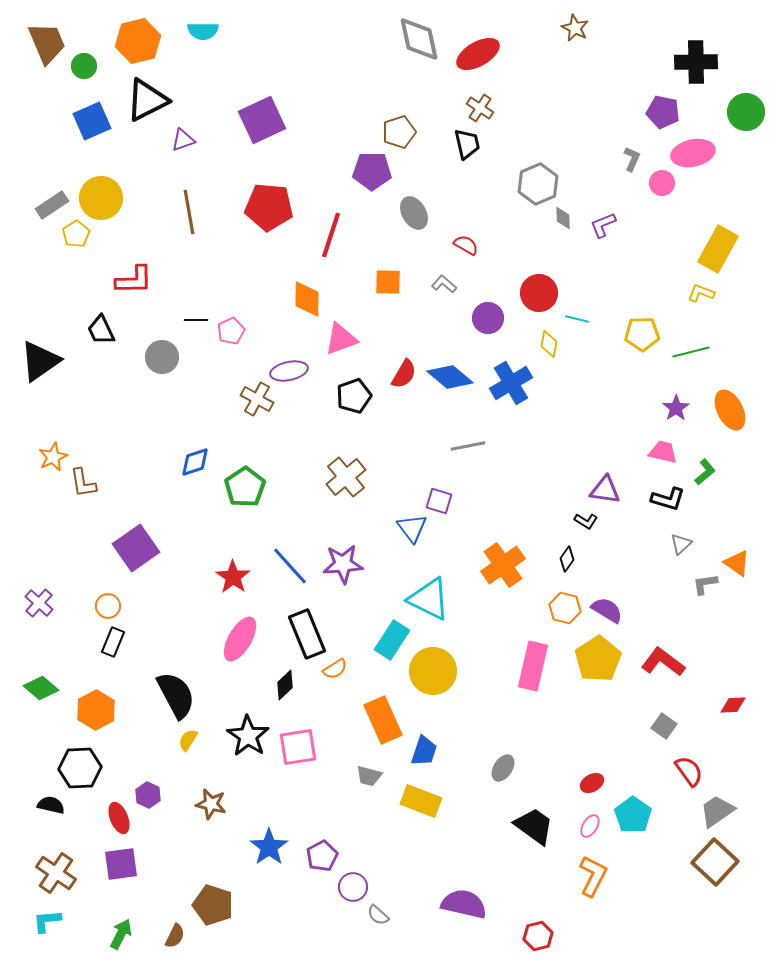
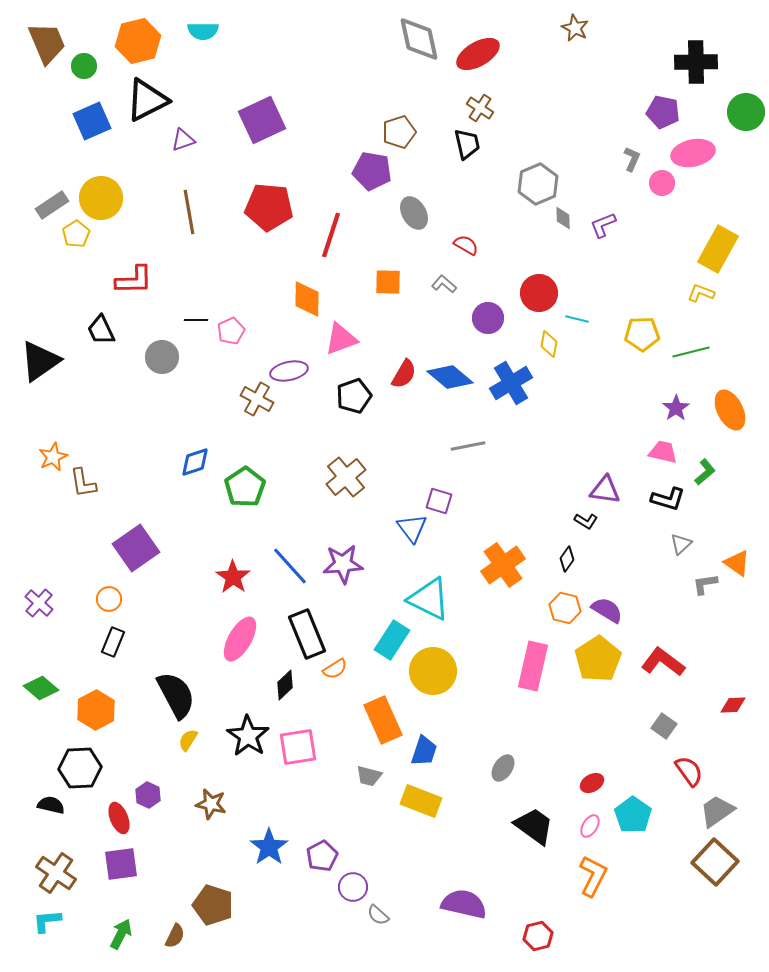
purple pentagon at (372, 171): rotated 9 degrees clockwise
orange circle at (108, 606): moved 1 px right, 7 px up
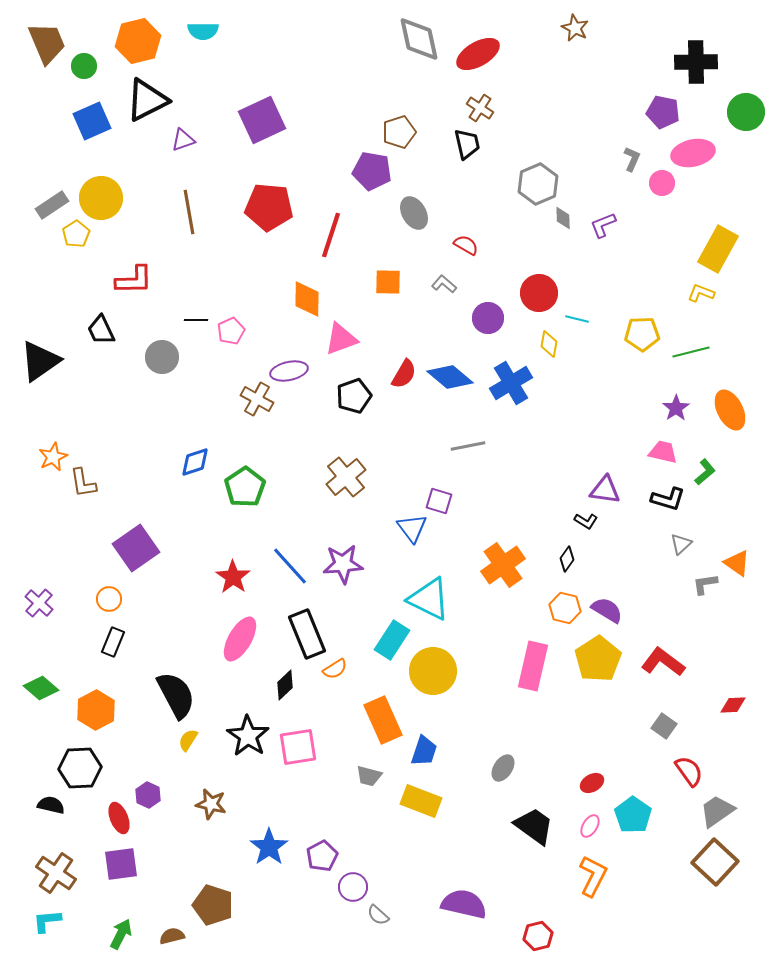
brown semicircle at (175, 936): moved 3 px left; rotated 130 degrees counterclockwise
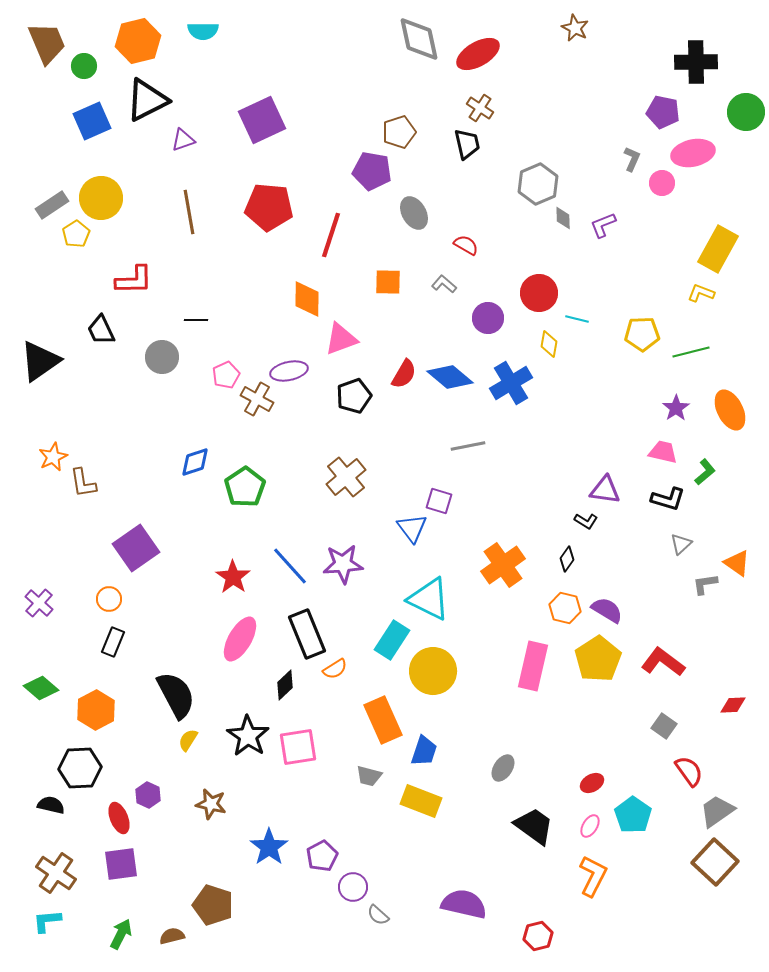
pink pentagon at (231, 331): moved 5 px left, 44 px down
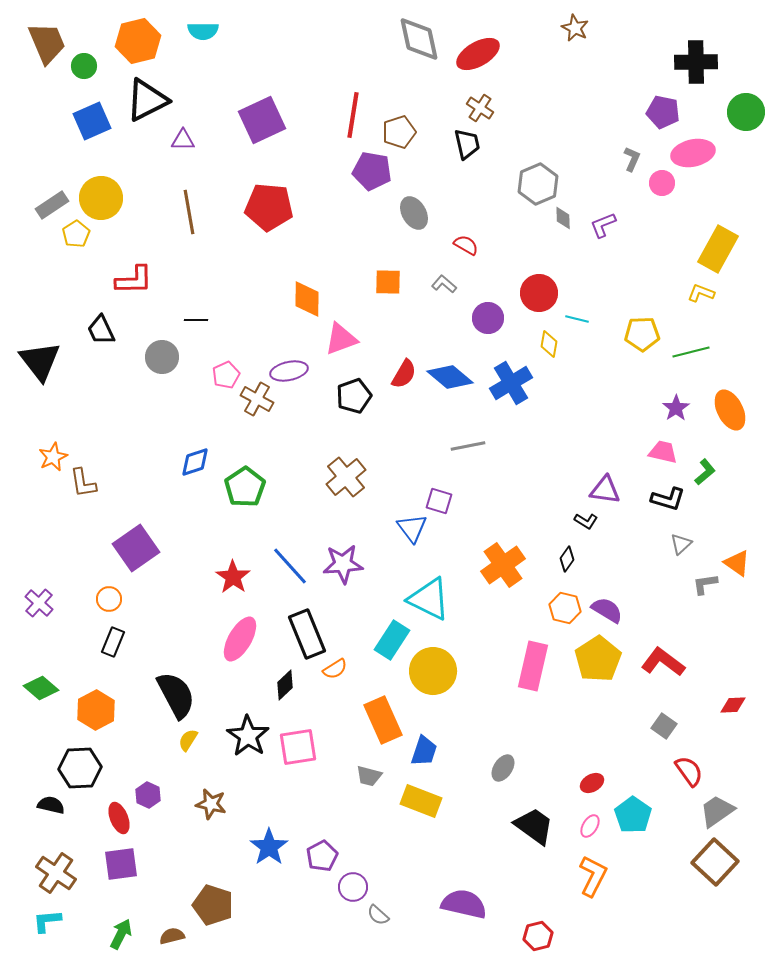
purple triangle at (183, 140): rotated 20 degrees clockwise
red line at (331, 235): moved 22 px right, 120 px up; rotated 9 degrees counterclockwise
black triangle at (40, 361): rotated 33 degrees counterclockwise
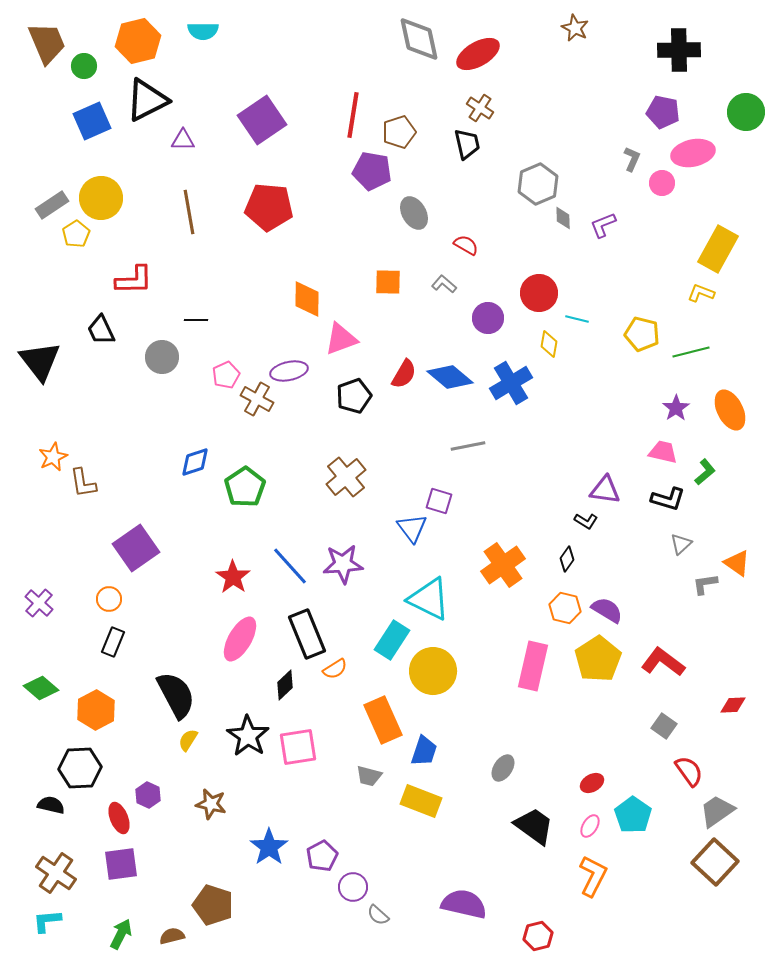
black cross at (696, 62): moved 17 px left, 12 px up
purple square at (262, 120): rotated 9 degrees counterclockwise
yellow pentagon at (642, 334): rotated 16 degrees clockwise
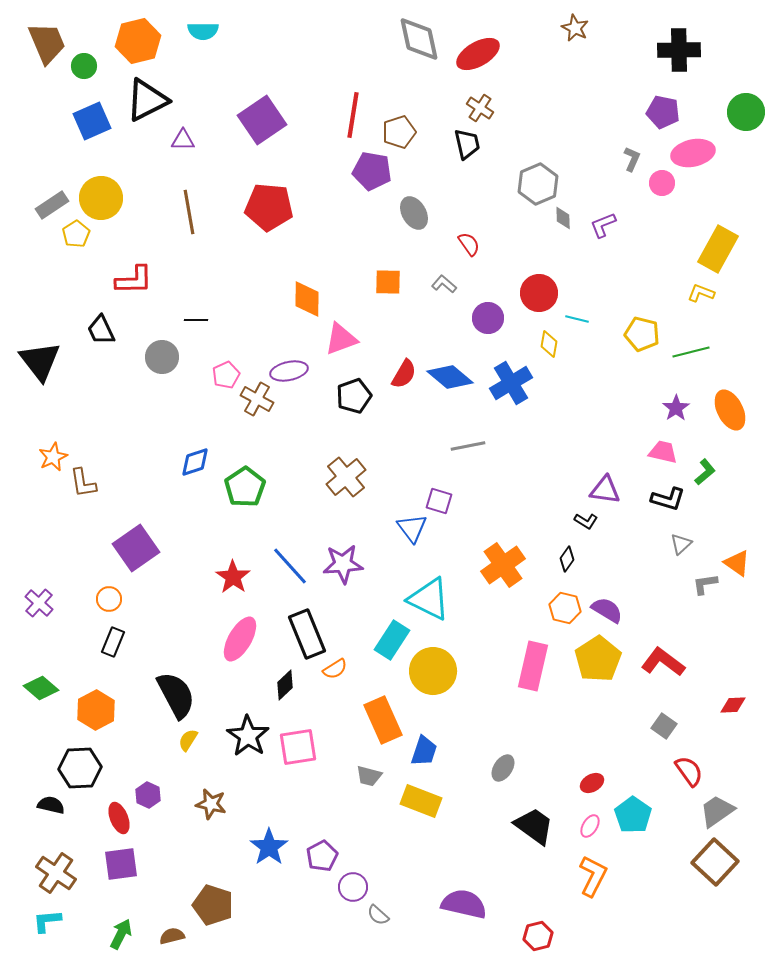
red semicircle at (466, 245): moved 3 px right, 1 px up; rotated 25 degrees clockwise
